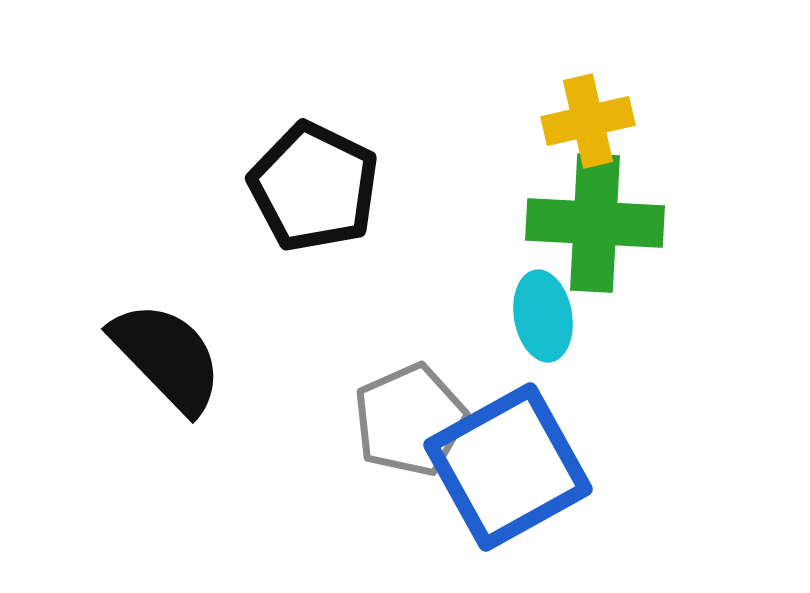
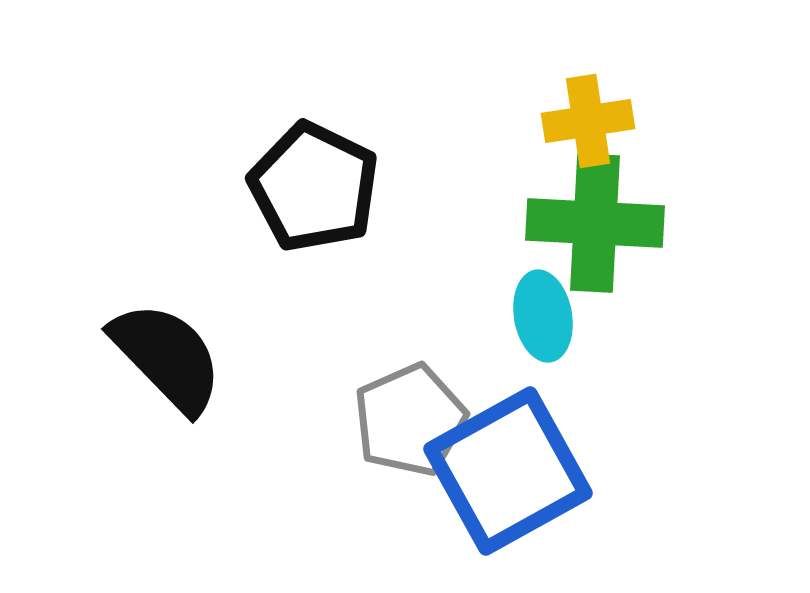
yellow cross: rotated 4 degrees clockwise
blue square: moved 4 px down
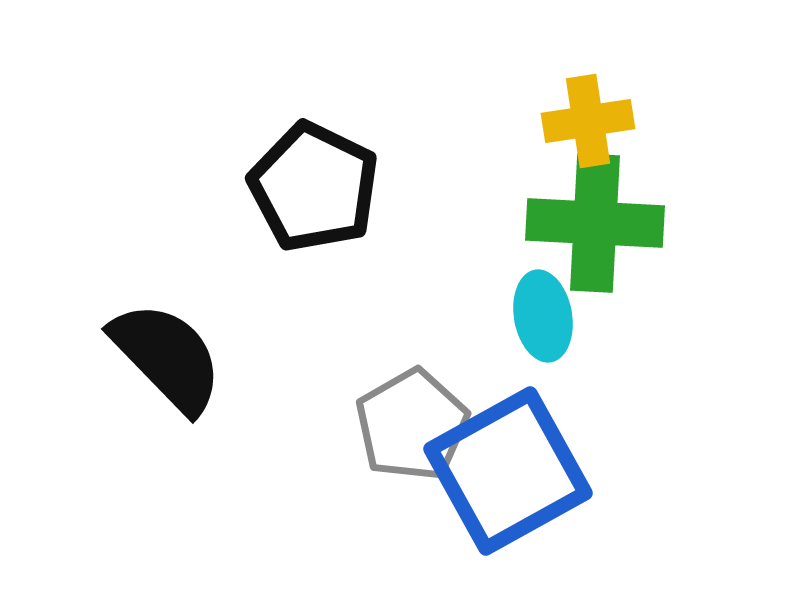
gray pentagon: moved 2 px right, 5 px down; rotated 6 degrees counterclockwise
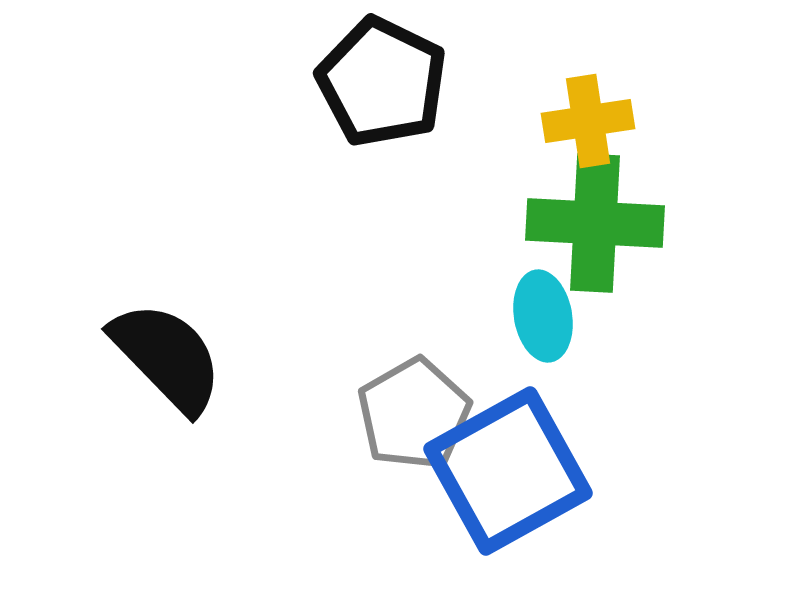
black pentagon: moved 68 px right, 105 px up
gray pentagon: moved 2 px right, 11 px up
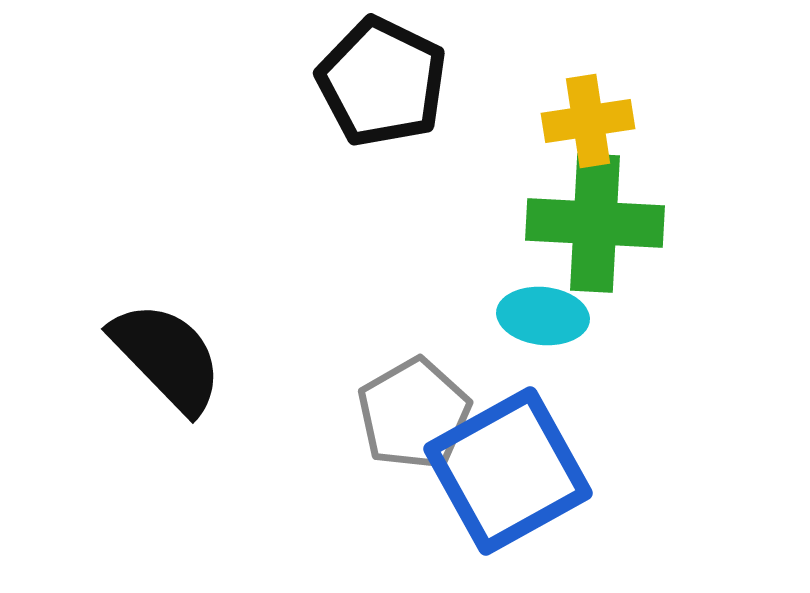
cyan ellipse: rotated 74 degrees counterclockwise
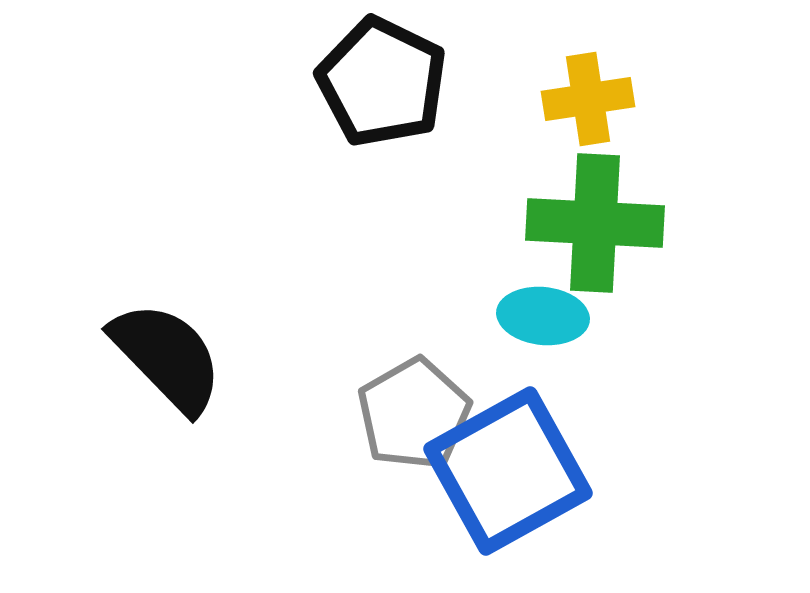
yellow cross: moved 22 px up
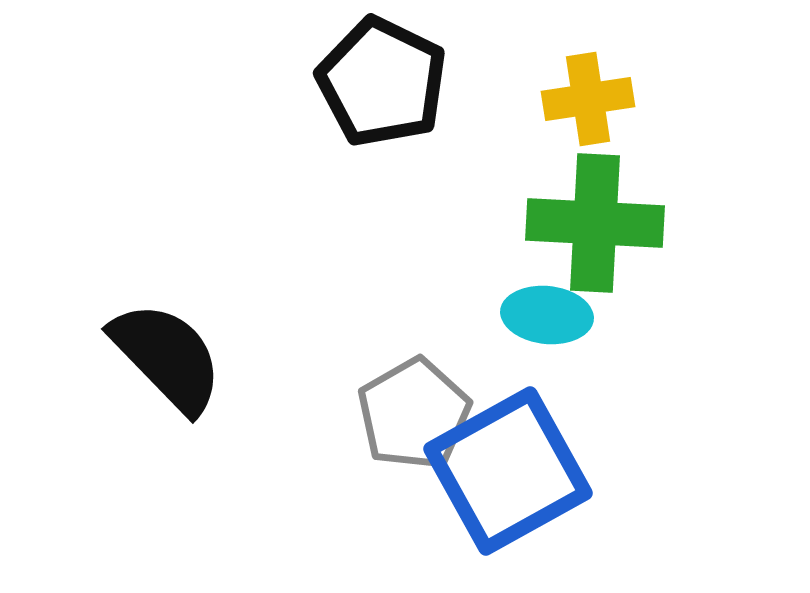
cyan ellipse: moved 4 px right, 1 px up
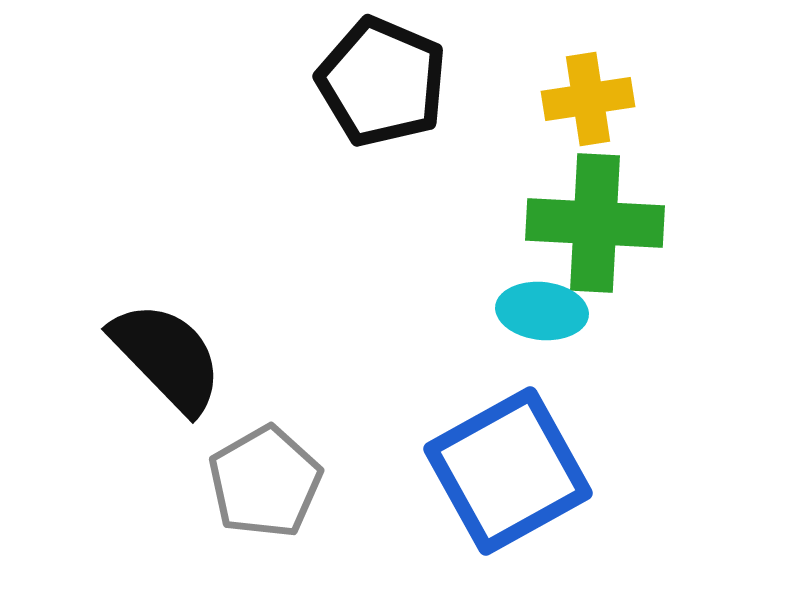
black pentagon: rotated 3 degrees counterclockwise
cyan ellipse: moved 5 px left, 4 px up
gray pentagon: moved 149 px left, 68 px down
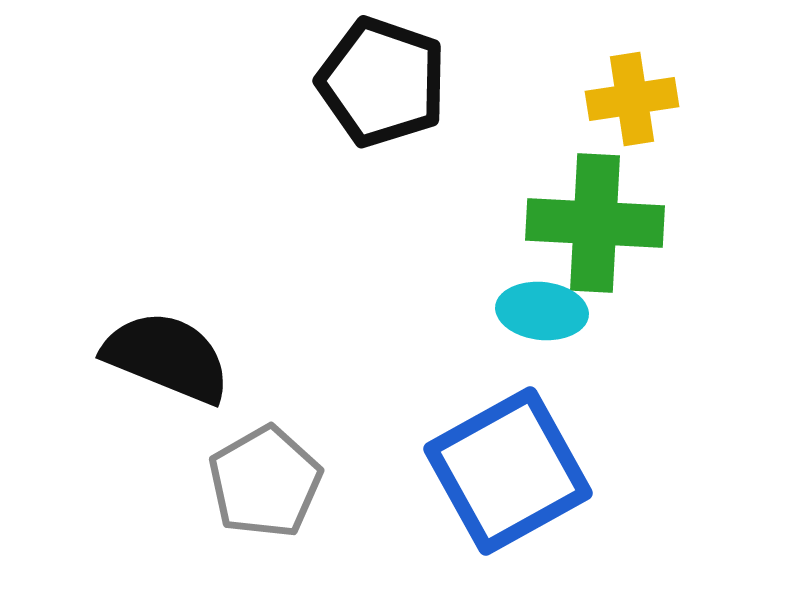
black pentagon: rotated 4 degrees counterclockwise
yellow cross: moved 44 px right
black semicircle: rotated 24 degrees counterclockwise
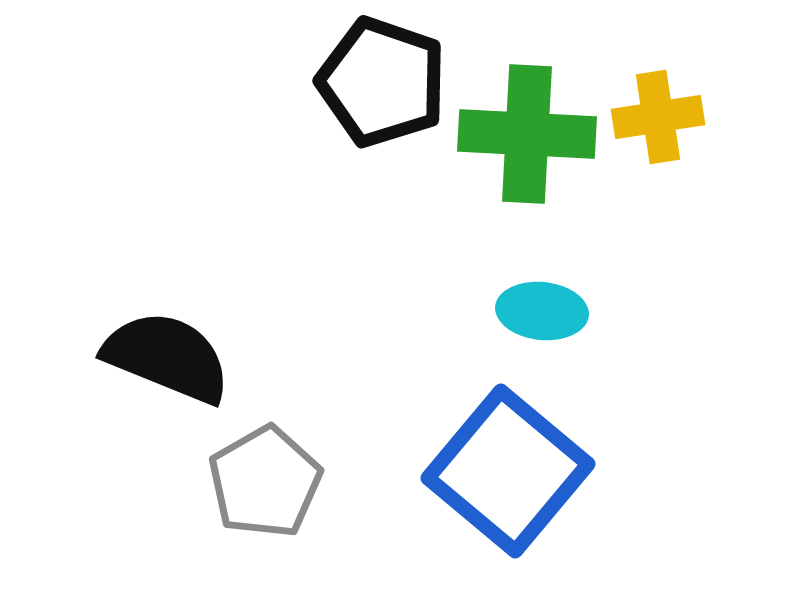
yellow cross: moved 26 px right, 18 px down
green cross: moved 68 px left, 89 px up
blue square: rotated 21 degrees counterclockwise
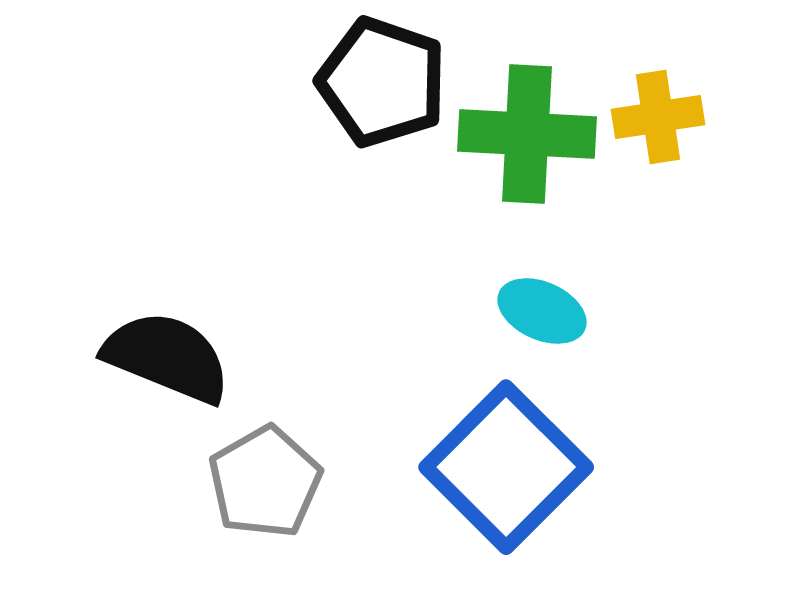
cyan ellipse: rotated 18 degrees clockwise
blue square: moved 2 px left, 4 px up; rotated 5 degrees clockwise
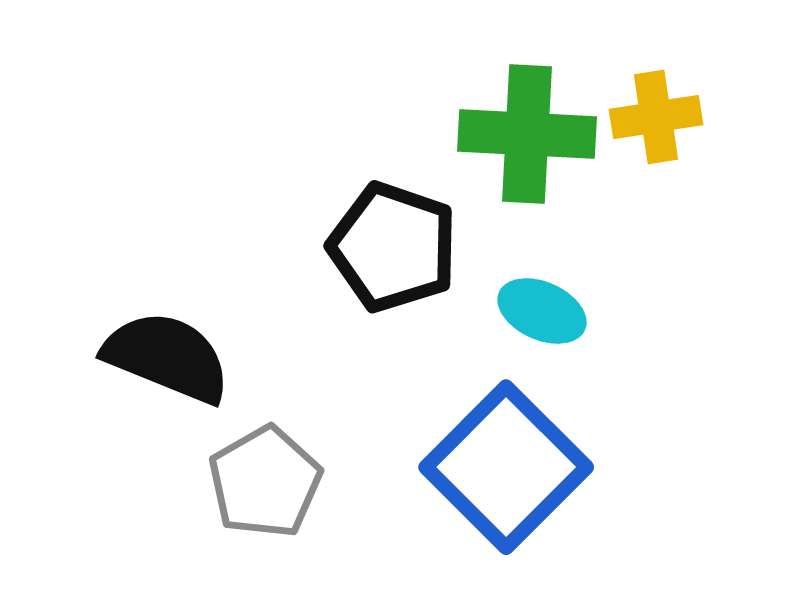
black pentagon: moved 11 px right, 165 px down
yellow cross: moved 2 px left
